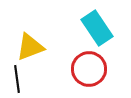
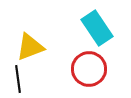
black line: moved 1 px right
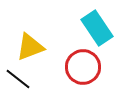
red circle: moved 6 px left, 2 px up
black line: rotated 44 degrees counterclockwise
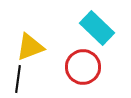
cyan rectangle: rotated 12 degrees counterclockwise
black line: rotated 60 degrees clockwise
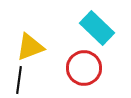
red circle: moved 1 px right, 1 px down
black line: moved 1 px right, 1 px down
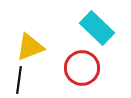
red circle: moved 2 px left
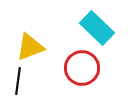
black line: moved 1 px left, 1 px down
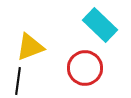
cyan rectangle: moved 3 px right, 3 px up
red circle: moved 3 px right
